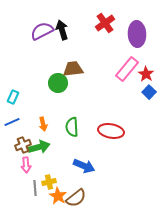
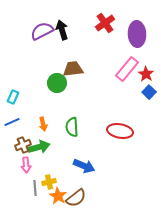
green circle: moved 1 px left
red ellipse: moved 9 px right
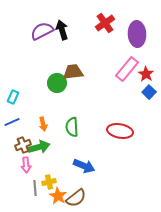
brown trapezoid: moved 3 px down
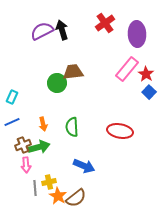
cyan rectangle: moved 1 px left
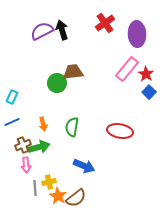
green semicircle: rotated 12 degrees clockwise
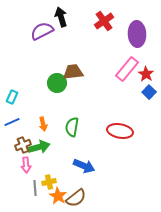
red cross: moved 1 px left, 2 px up
black arrow: moved 1 px left, 13 px up
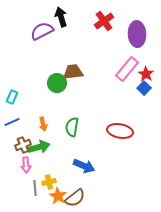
blue square: moved 5 px left, 4 px up
brown semicircle: moved 1 px left
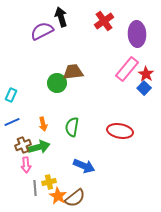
cyan rectangle: moved 1 px left, 2 px up
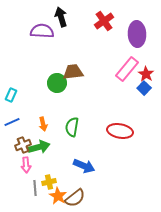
purple semicircle: rotated 30 degrees clockwise
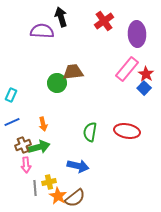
green semicircle: moved 18 px right, 5 px down
red ellipse: moved 7 px right
blue arrow: moved 6 px left; rotated 10 degrees counterclockwise
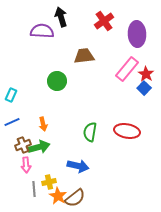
brown trapezoid: moved 11 px right, 16 px up
green circle: moved 2 px up
gray line: moved 1 px left, 1 px down
